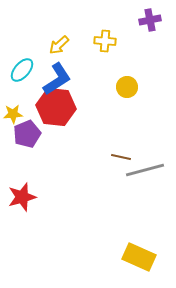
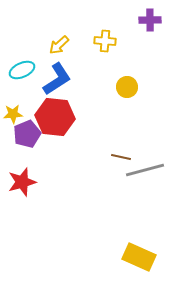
purple cross: rotated 10 degrees clockwise
cyan ellipse: rotated 25 degrees clockwise
red hexagon: moved 1 px left, 10 px down
red star: moved 15 px up
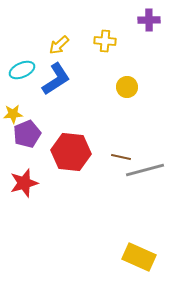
purple cross: moved 1 px left
blue L-shape: moved 1 px left
red hexagon: moved 16 px right, 35 px down
red star: moved 2 px right, 1 px down
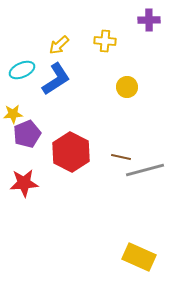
red hexagon: rotated 21 degrees clockwise
red star: rotated 12 degrees clockwise
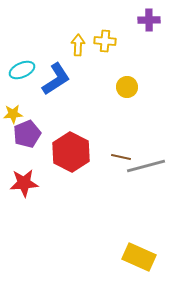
yellow arrow: moved 19 px right; rotated 135 degrees clockwise
gray line: moved 1 px right, 4 px up
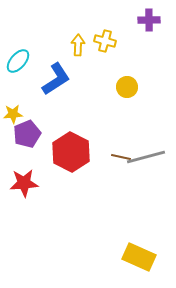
yellow cross: rotated 10 degrees clockwise
cyan ellipse: moved 4 px left, 9 px up; rotated 25 degrees counterclockwise
gray line: moved 9 px up
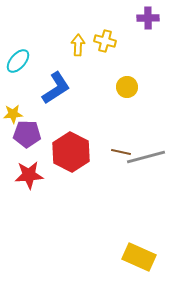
purple cross: moved 1 px left, 2 px up
blue L-shape: moved 9 px down
purple pentagon: rotated 24 degrees clockwise
brown line: moved 5 px up
red star: moved 5 px right, 8 px up
